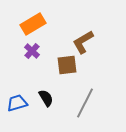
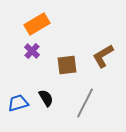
orange rectangle: moved 4 px right
brown L-shape: moved 20 px right, 14 px down
blue trapezoid: moved 1 px right
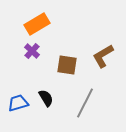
brown square: rotated 15 degrees clockwise
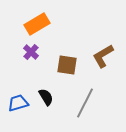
purple cross: moved 1 px left, 1 px down
black semicircle: moved 1 px up
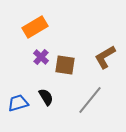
orange rectangle: moved 2 px left, 3 px down
purple cross: moved 10 px right, 5 px down
brown L-shape: moved 2 px right, 1 px down
brown square: moved 2 px left
gray line: moved 5 px right, 3 px up; rotated 12 degrees clockwise
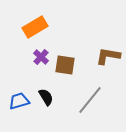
brown L-shape: moved 3 px right, 1 px up; rotated 40 degrees clockwise
blue trapezoid: moved 1 px right, 2 px up
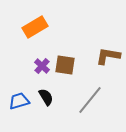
purple cross: moved 1 px right, 9 px down
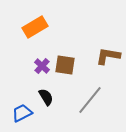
blue trapezoid: moved 3 px right, 12 px down; rotated 10 degrees counterclockwise
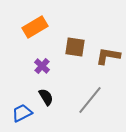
brown square: moved 10 px right, 18 px up
